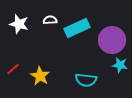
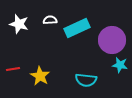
red line: rotated 32 degrees clockwise
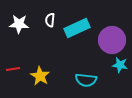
white semicircle: rotated 80 degrees counterclockwise
white star: rotated 12 degrees counterclockwise
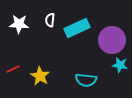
red line: rotated 16 degrees counterclockwise
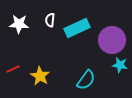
cyan semicircle: rotated 60 degrees counterclockwise
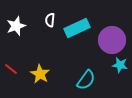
white star: moved 3 px left, 2 px down; rotated 24 degrees counterclockwise
red line: moved 2 px left; rotated 64 degrees clockwise
yellow star: moved 2 px up
